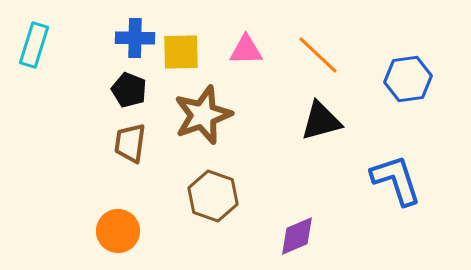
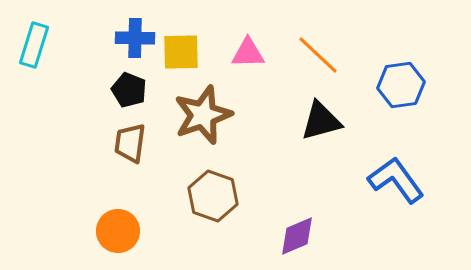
pink triangle: moved 2 px right, 3 px down
blue hexagon: moved 7 px left, 6 px down
blue L-shape: rotated 18 degrees counterclockwise
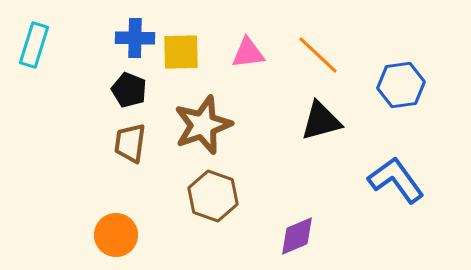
pink triangle: rotated 6 degrees counterclockwise
brown star: moved 10 px down
orange circle: moved 2 px left, 4 px down
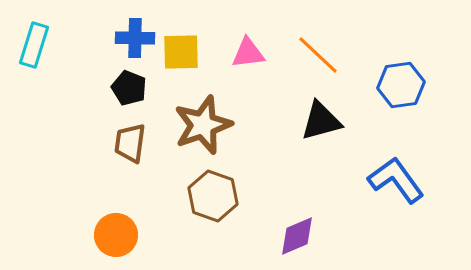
black pentagon: moved 2 px up
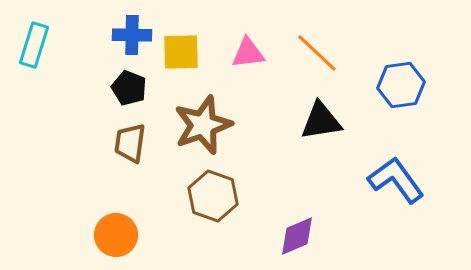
blue cross: moved 3 px left, 3 px up
orange line: moved 1 px left, 2 px up
black triangle: rotated 6 degrees clockwise
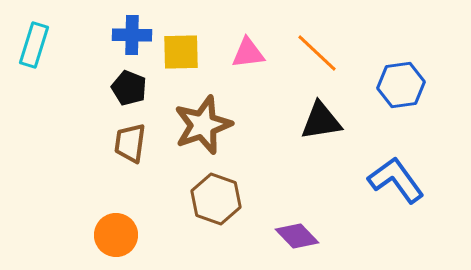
brown hexagon: moved 3 px right, 3 px down
purple diamond: rotated 69 degrees clockwise
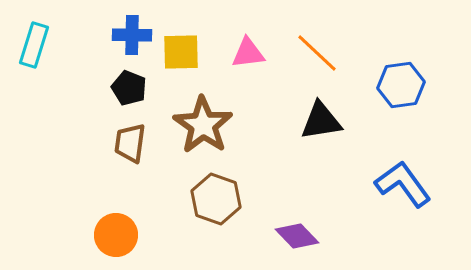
brown star: rotated 18 degrees counterclockwise
blue L-shape: moved 7 px right, 4 px down
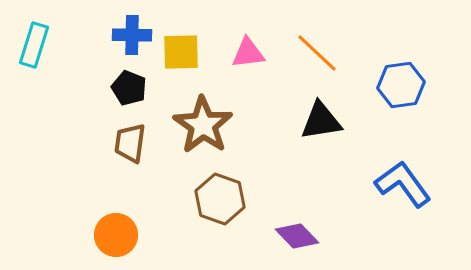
brown hexagon: moved 4 px right
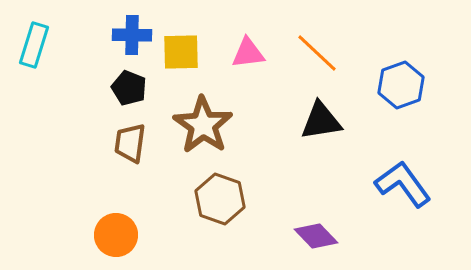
blue hexagon: rotated 12 degrees counterclockwise
purple diamond: moved 19 px right
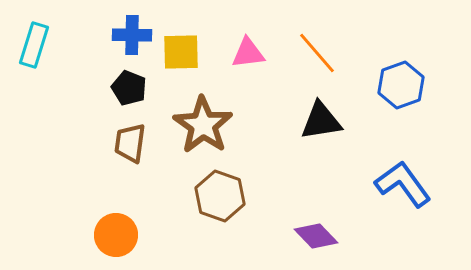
orange line: rotated 6 degrees clockwise
brown hexagon: moved 3 px up
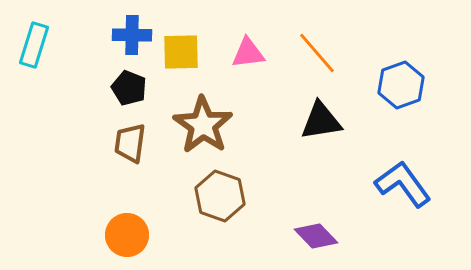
orange circle: moved 11 px right
